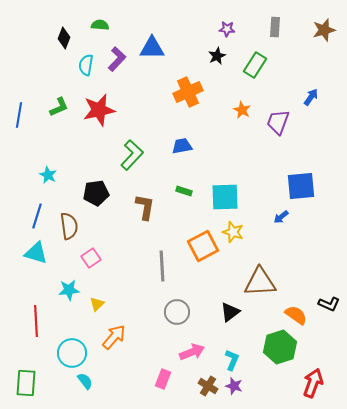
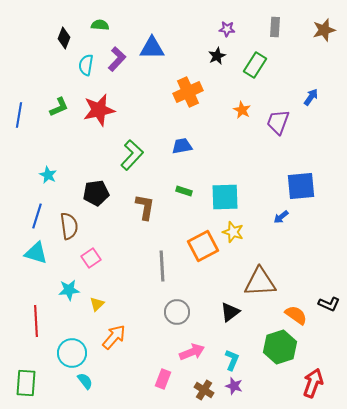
brown cross at (208, 386): moved 4 px left, 4 px down
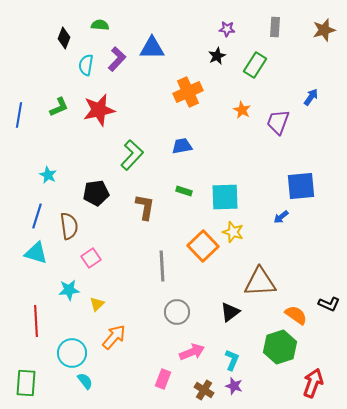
orange square at (203, 246): rotated 16 degrees counterclockwise
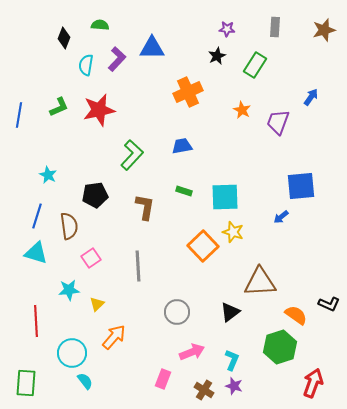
black pentagon at (96, 193): moved 1 px left, 2 px down
gray line at (162, 266): moved 24 px left
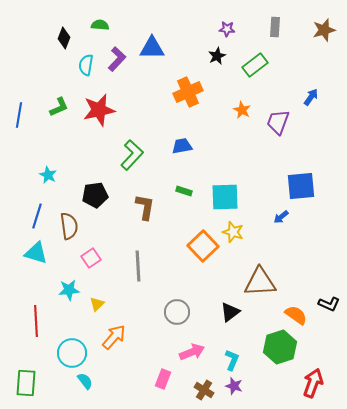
green rectangle at (255, 65): rotated 20 degrees clockwise
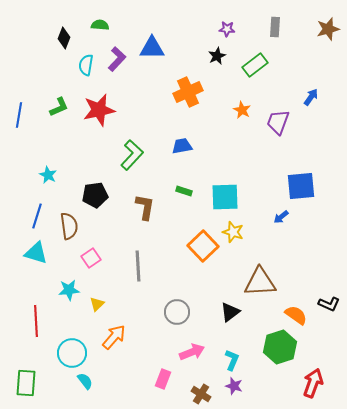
brown star at (324, 30): moved 4 px right, 1 px up
brown cross at (204, 390): moved 3 px left, 4 px down
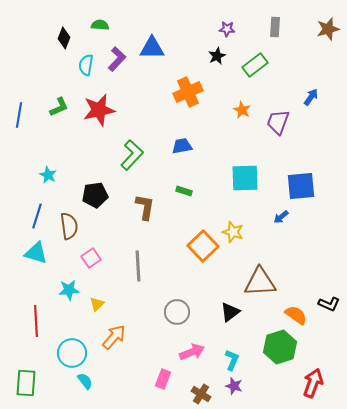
cyan square at (225, 197): moved 20 px right, 19 px up
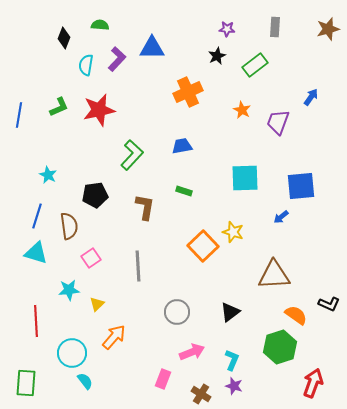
brown triangle at (260, 282): moved 14 px right, 7 px up
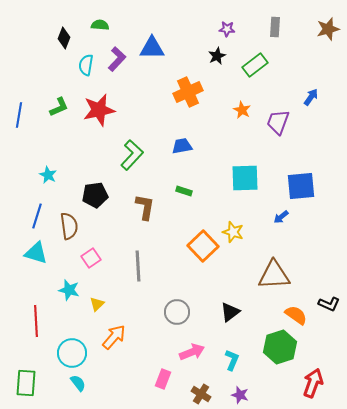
cyan star at (69, 290): rotated 20 degrees clockwise
cyan semicircle at (85, 381): moved 7 px left, 2 px down
purple star at (234, 386): moved 6 px right, 9 px down
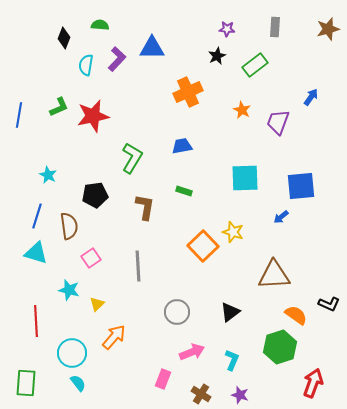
red star at (99, 110): moved 6 px left, 6 px down
green L-shape at (132, 155): moved 3 px down; rotated 12 degrees counterclockwise
